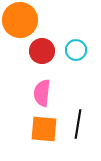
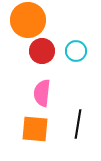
orange circle: moved 8 px right
cyan circle: moved 1 px down
orange square: moved 9 px left
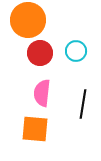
red circle: moved 2 px left, 2 px down
black line: moved 5 px right, 20 px up
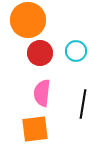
orange square: rotated 12 degrees counterclockwise
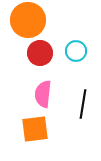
pink semicircle: moved 1 px right, 1 px down
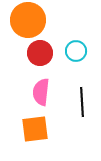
pink semicircle: moved 2 px left, 2 px up
black line: moved 1 px left, 2 px up; rotated 12 degrees counterclockwise
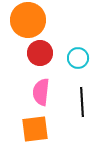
cyan circle: moved 2 px right, 7 px down
